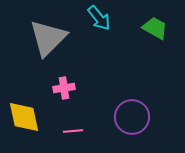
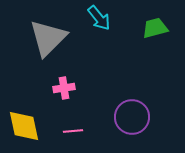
green trapezoid: rotated 44 degrees counterclockwise
yellow diamond: moved 9 px down
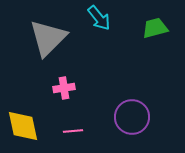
yellow diamond: moved 1 px left
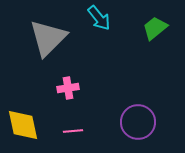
green trapezoid: rotated 24 degrees counterclockwise
pink cross: moved 4 px right
purple circle: moved 6 px right, 5 px down
yellow diamond: moved 1 px up
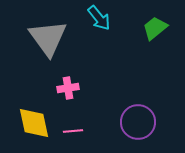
gray triangle: rotated 21 degrees counterclockwise
yellow diamond: moved 11 px right, 2 px up
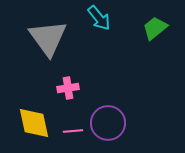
purple circle: moved 30 px left, 1 px down
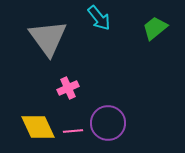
pink cross: rotated 15 degrees counterclockwise
yellow diamond: moved 4 px right, 4 px down; rotated 12 degrees counterclockwise
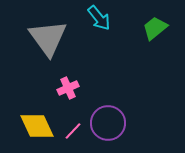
yellow diamond: moved 1 px left, 1 px up
pink line: rotated 42 degrees counterclockwise
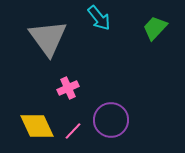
green trapezoid: rotated 8 degrees counterclockwise
purple circle: moved 3 px right, 3 px up
